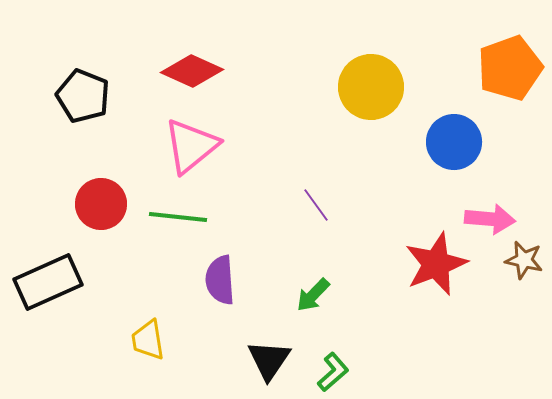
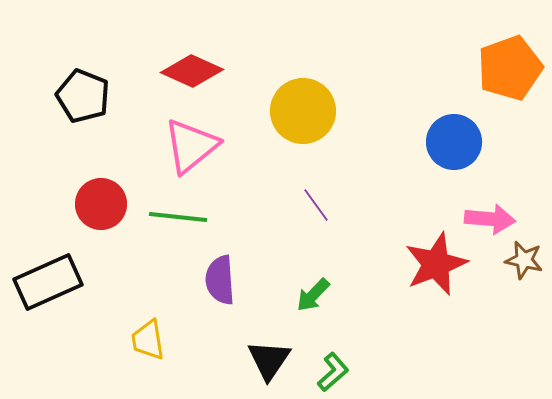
yellow circle: moved 68 px left, 24 px down
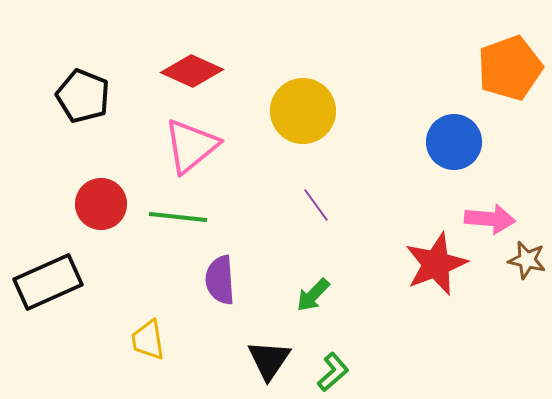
brown star: moved 3 px right
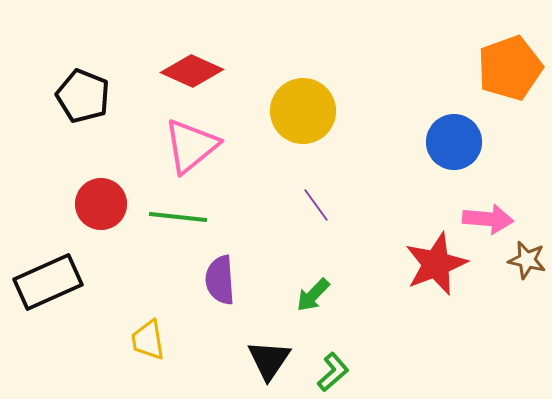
pink arrow: moved 2 px left
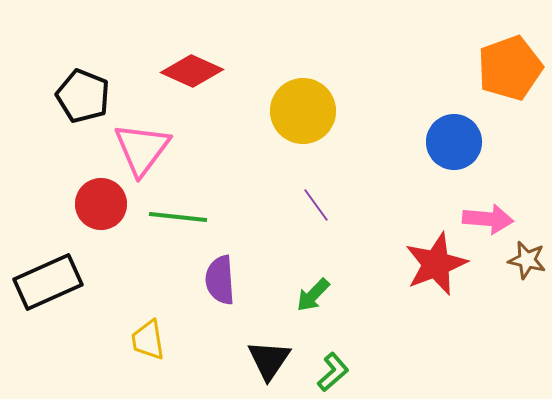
pink triangle: moved 49 px left, 3 px down; rotated 14 degrees counterclockwise
